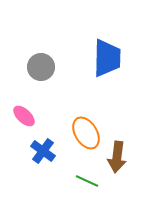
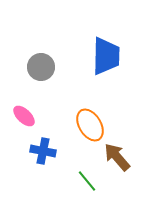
blue trapezoid: moved 1 px left, 2 px up
orange ellipse: moved 4 px right, 8 px up
blue cross: rotated 25 degrees counterclockwise
brown arrow: rotated 132 degrees clockwise
green line: rotated 25 degrees clockwise
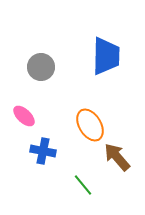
green line: moved 4 px left, 4 px down
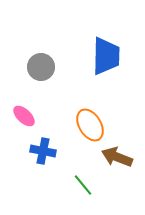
brown arrow: rotated 28 degrees counterclockwise
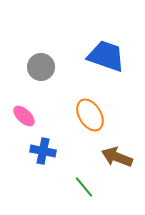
blue trapezoid: rotated 72 degrees counterclockwise
orange ellipse: moved 10 px up
green line: moved 1 px right, 2 px down
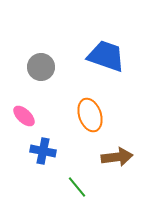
orange ellipse: rotated 12 degrees clockwise
brown arrow: rotated 152 degrees clockwise
green line: moved 7 px left
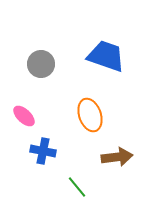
gray circle: moved 3 px up
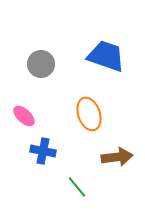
orange ellipse: moved 1 px left, 1 px up
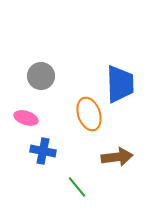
blue trapezoid: moved 14 px right, 28 px down; rotated 69 degrees clockwise
gray circle: moved 12 px down
pink ellipse: moved 2 px right, 2 px down; rotated 25 degrees counterclockwise
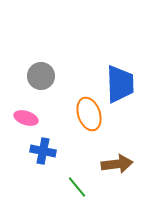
brown arrow: moved 7 px down
